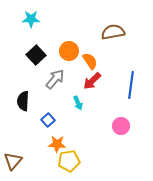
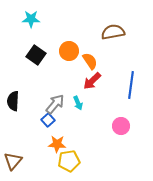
black square: rotated 12 degrees counterclockwise
gray arrow: moved 25 px down
black semicircle: moved 10 px left
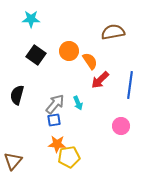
red arrow: moved 8 px right, 1 px up
blue line: moved 1 px left
black semicircle: moved 4 px right, 6 px up; rotated 12 degrees clockwise
blue square: moved 6 px right; rotated 32 degrees clockwise
yellow pentagon: moved 4 px up
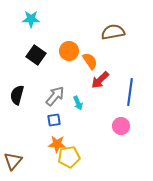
blue line: moved 7 px down
gray arrow: moved 8 px up
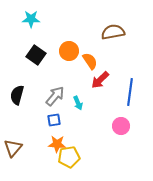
brown triangle: moved 13 px up
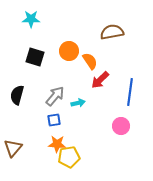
brown semicircle: moved 1 px left
black square: moved 1 px left, 2 px down; rotated 18 degrees counterclockwise
cyan arrow: rotated 80 degrees counterclockwise
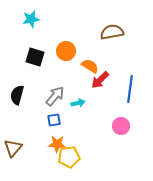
cyan star: rotated 12 degrees counterclockwise
orange circle: moved 3 px left
orange semicircle: moved 5 px down; rotated 24 degrees counterclockwise
blue line: moved 3 px up
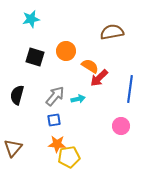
red arrow: moved 1 px left, 2 px up
cyan arrow: moved 4 px up
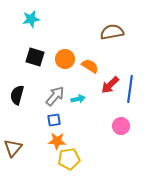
orange circle: moved 1 px left, 8 px down
red arrow: moved 11 px right, 7 px down
orange star: moved 3 px up
yellow pentagon: moved 2 px down
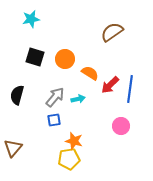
brown semicircle: rotated 25 degrees counterclockwise
orange semicircle: moved 7 px down
gray arrow: moved 1 px down
orange star: moved 17 px right; rotated 12 degrees clockwise
